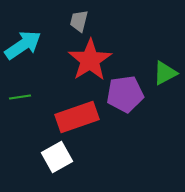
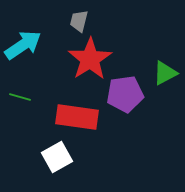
red star: moved 1 px up
green line: rotated 25 degrees clockwise
red rectangle: rotated 27 degrees clockwise
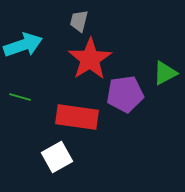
cyan arrow: rotated 15 degrees clockwise
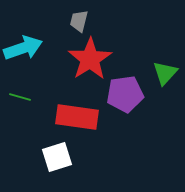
cyan arrow: moved 3 px down
green triangle: rotated 20 degrees counterclockwise
white square: rotated 12 degrees clockwise
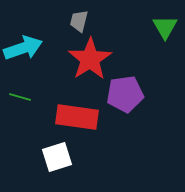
green triangle: moved 46 px up; rotated 12 degrees counterclockwise
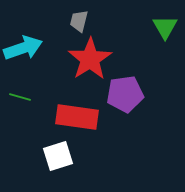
white square: moved 1 px right, 1 px up
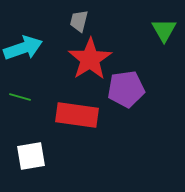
green triangle: moved 1 px left, 3 px down
purple pentagon: moved 1 px right, 5 px up
red rectangle: moved 2 px up
white square: moved 27 px left; rotated 8 degrees clockwise
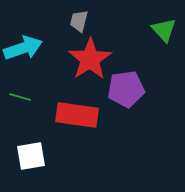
green triangle: rotated 12 degrees counterclockwise
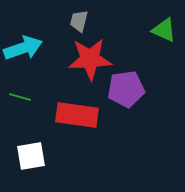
green triangle: rotated 24 degrees counterclockwise
red star: rotated 30 degrees clockwise
